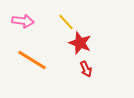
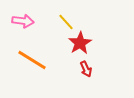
red star: rotated 20 degrees clockwise
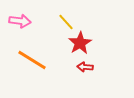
pink arrow: moved 3 px left
red arrow: moved 1 px left, 2 px up; rotated 119 degrees clockwise
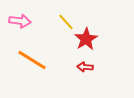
red star: moved 6 px right, 4 px up
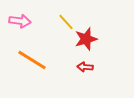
red star: rotated 15 degrees clockwise
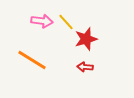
pink arrow: moved 22 px right
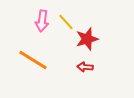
pink arrow: rotated 90 degrees clockwise
red star: moved 1 px right
orange line: moved 1 px right
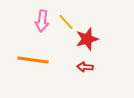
orange line: rotated 24 degrees counterclockwise
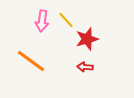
yellow line: moved 2 px up
orange line: moved 2 px left, 1 px down; rotated 28 degrees clockwise
